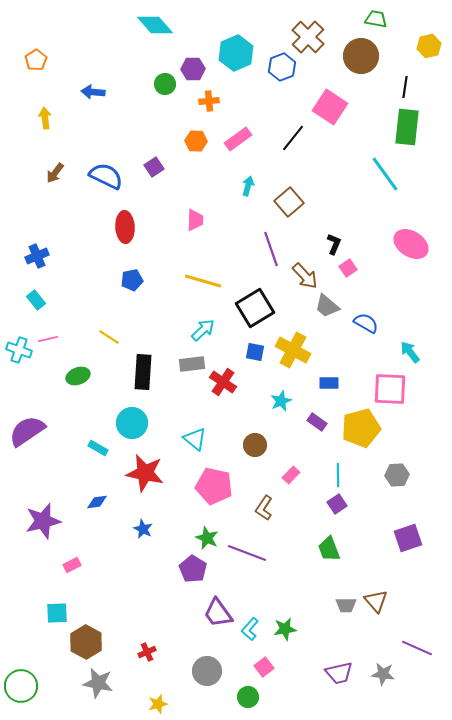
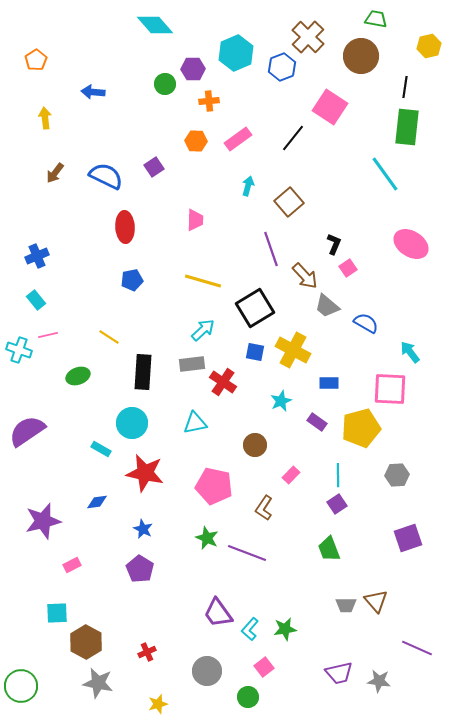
pink line at (48, 339): moved 4 px up
cyan triangle at (195, 439): moved 16 px up; rotated 50 degrees counterclockwise
cyan rectangle at (98, 448): moved 3 px right, 1 px down
purple pentagon at (193, 569): moved 53 px left
gray star at (383, 674): moved 4 px left, 7 px down
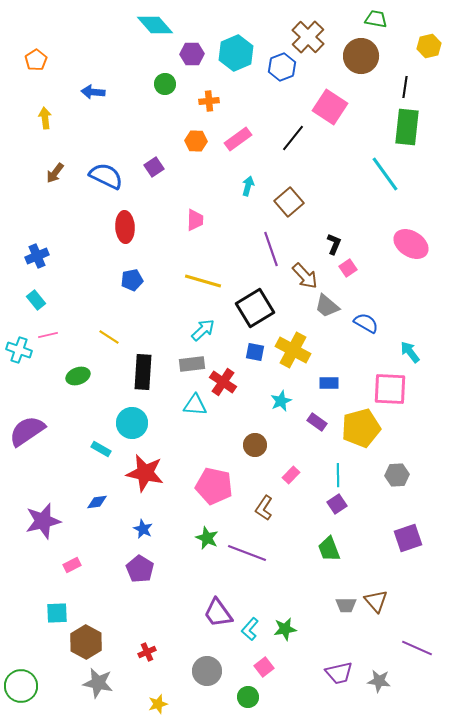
purple hexagon at (193, 69): moved 1 px left, 15 px up
cyan triangle at (195, 423): moved 18 px up; rotated 15 degrees clockwise
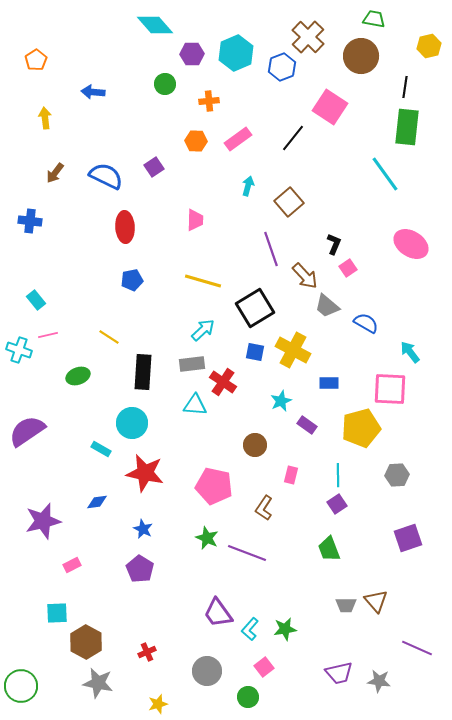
green trapezoid at (376, 19): moved 2 px left
blue cross at (37, 256): moved 7 px left, 35 px up; rotated 30 degrees clockwise
purple rectangle at (317, 422): moved 10 px left, 3 px down
pink rectangle at (291, 475): rotated 30 degrees counterclockwise
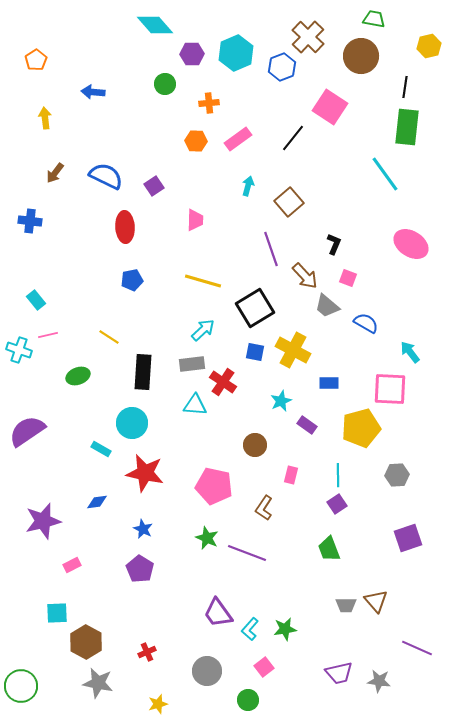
orange cross at (209, 101): moved 2 px down
purple square at (154, 167): moved 19 px down
pink square at (348, 268): moved 10 px down; rotated 36 degrees counterclockwise
green circle at (248, 697): moved 3 px down
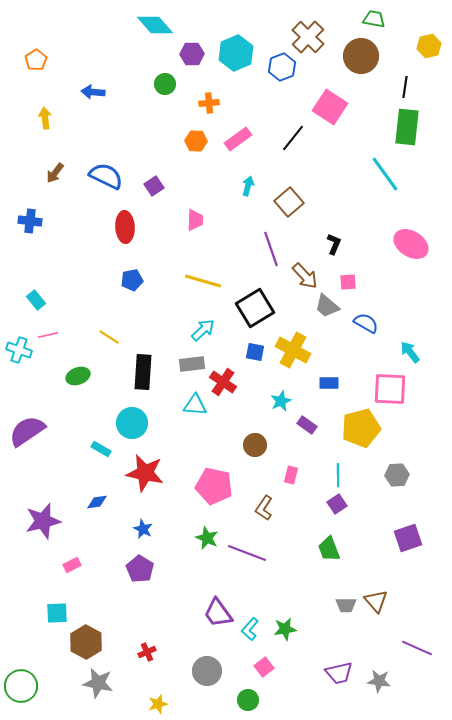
pink square at (348, 278): moved 4 px down; rotated 24 degrees counterclockwise
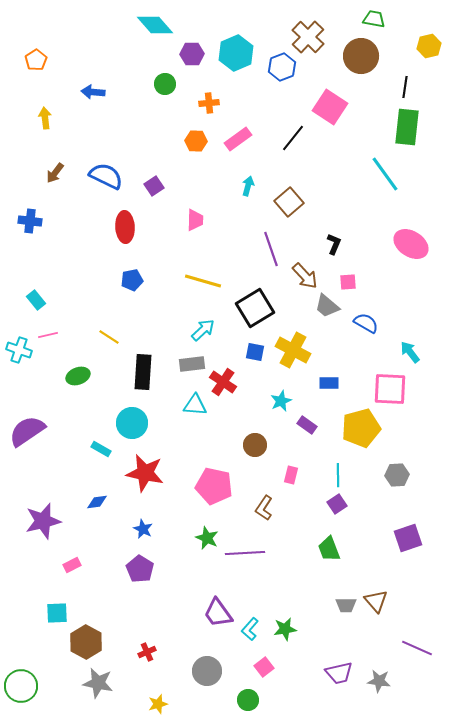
purple line at (247, 553): moved 2 px left; rotated 24 degrees counterclockwise
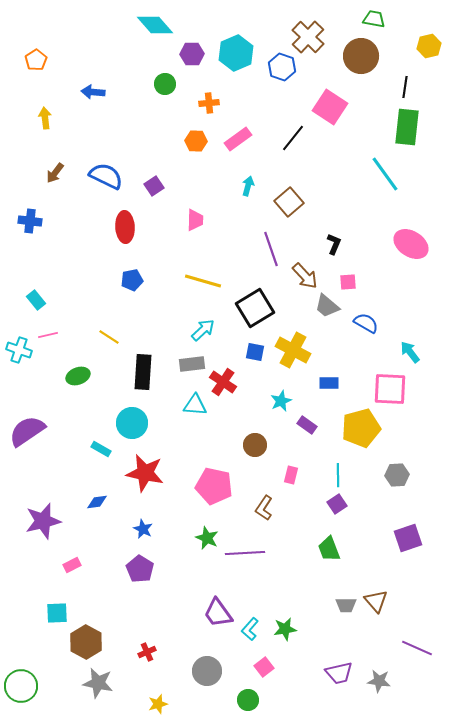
blue hexagon at (282, 67): rotated 20 degrees counterclockwise
